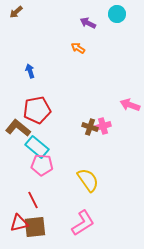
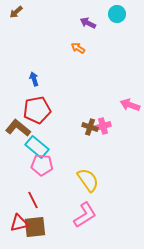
blue arrow: moved 4 px right, 8 px down
pink L-shape: moved 2 px right, 8 px up
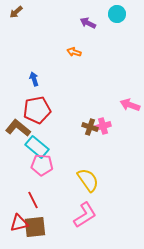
orange arrow: moved 4 px left, 4 px down; rotated 16 degrees counterclockwise
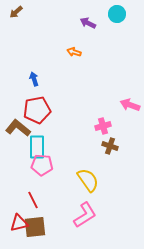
brown cross: moved 20 px right, 19 px down
cyan rectangle: rotated 50 degrees clockwise
